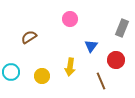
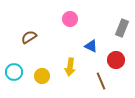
blue triangle: rotated 40 degrees counterclockwise
cyan circle: moved 3 px right
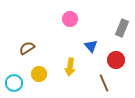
brown semicircle: moved 2 px left, 11 px down
blue triangle: rotated 24 degrees clockwise
cyan circle: moved 11 px down
yellow circle: moved 3 px left, 2 px up
brown line: moved 3 px right, 2 px down
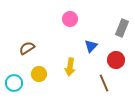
blue triangle: rotated 24 degrees clockwise
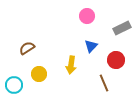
pink circle: moved 17 px right, 3 px up
gray rectangle: rotated 42 degrees clockwise
yellow arrow: moved 1 px right, 2 px up
cyan circle: moved 2 px down
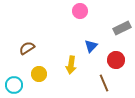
pink circle: moved 7 px left, 5 px up
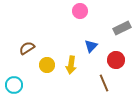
yellow circle: moved 8 px right, 9 px up
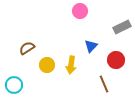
gray rectangle: moved 1 px up
brown line: moved 1 px down
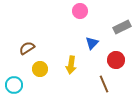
blue triangle: moved 1 px right, 3 px up
yellow circle: moved 7 px left, 4 px down
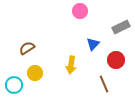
gray rectangle: moved 1 px left
blue triangle: moved 1 px right, 1 px down
yellow circle: moved 5 px left, 4 px down
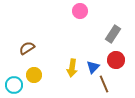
gray rectangle: moved 8 px left, 7 px down; rotated 30 degrees counterclockwise
blue triangle: moved 23 px down
yellow arrow: moved 1 px right, 3 px down
yellow circle: moved 1 px left, 2 px down
